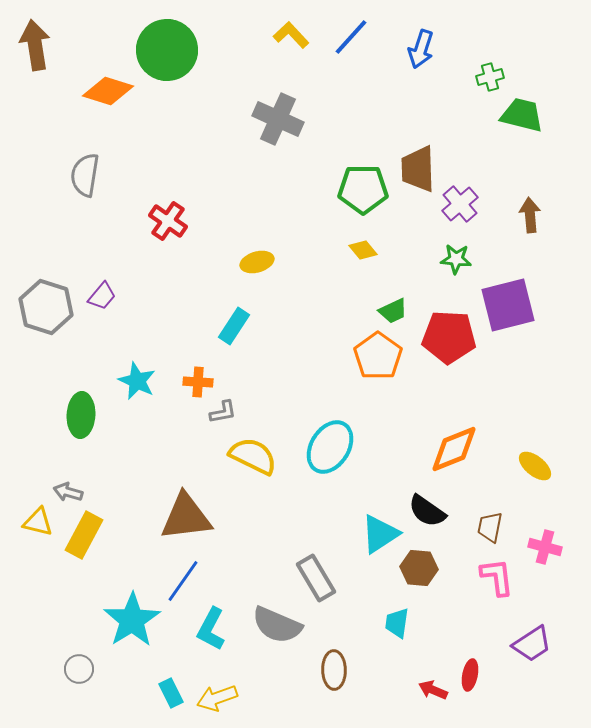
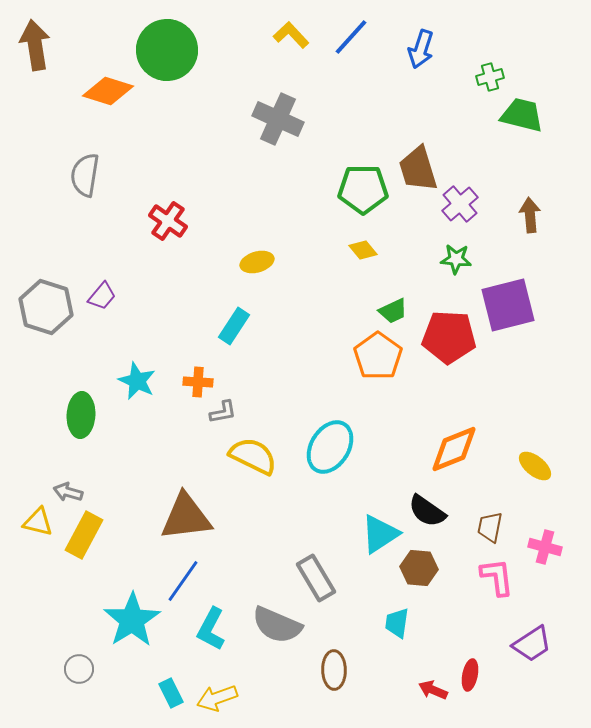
brown trapezoid at (418, 169): rotated 15 degrees counterclockwise
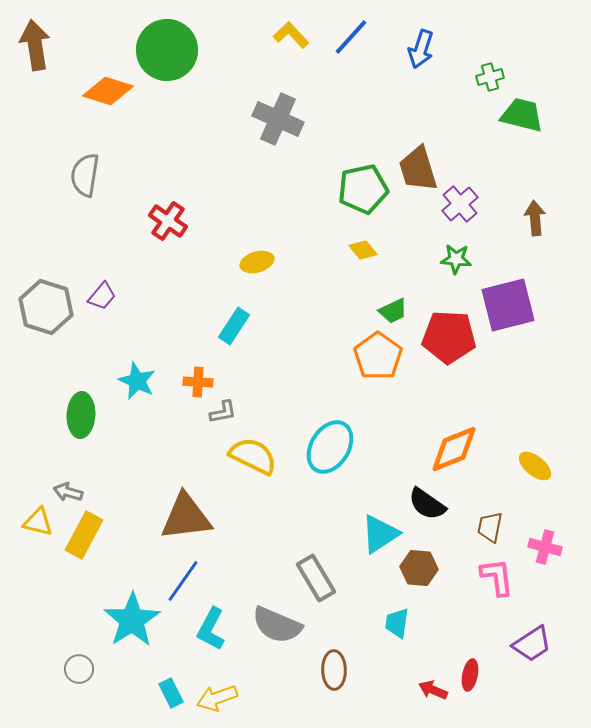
green pentagon at (363, 189): rotated 12 degrees counterclockwise
brown arrow at (530, 215): moved 5 px right, 3 px down
black semicircle at (427, 511): moved 7 px up
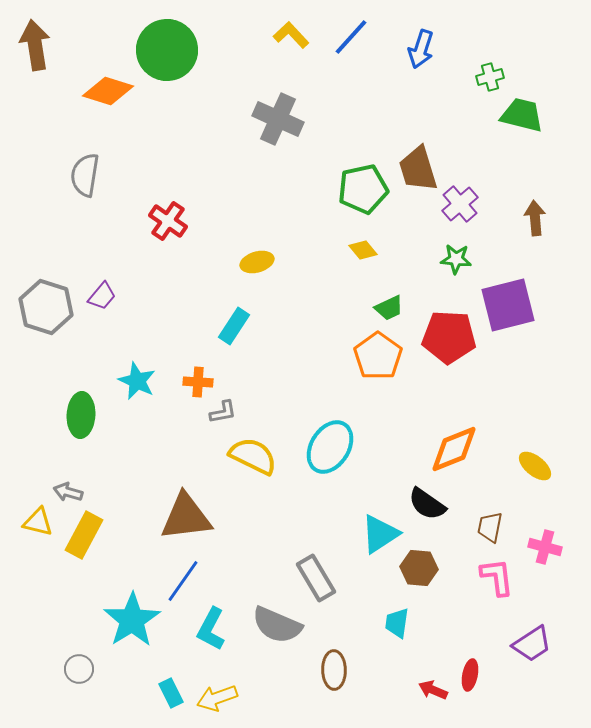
green trapezoid at (393, 311): moved 4 px left, 3 px up
